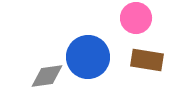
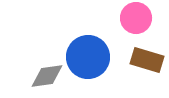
brown rectangle: rotated 8 degrees clockwise
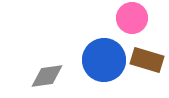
pink circle: moved 4 px left
blue circle: moved 16 px right, 3 px down
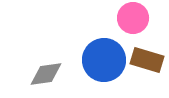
pink circle: moved 1 px right
gray diamond: moved 1 px left, 2 px up
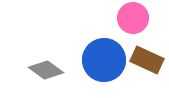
brown rectangle: rotated 8 degrees clockwise
gray diamond: moved 4 px up; rotated 44 degrees clockwise
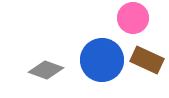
blue circle: moved 2 px left
gray diamond: rotated 16 degrees counterclockwise
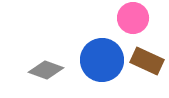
brown rectangle: moved 1 px down
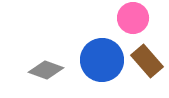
brown rectangle: rotated 24 degrees clockwise
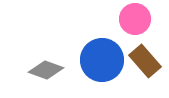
pink circle: moved 2 px right, 1 px down
brown rectangle: moved 2 px left
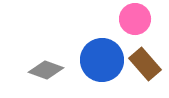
brown rectangle: moved 3 px down
